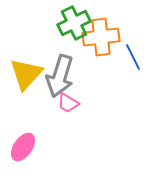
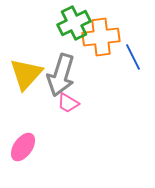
gray arrow: moved 1 px right, 1 px up
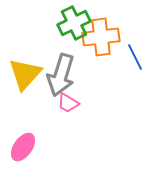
blue line: moved 2 px right
yellow triangle: moved 1 px left
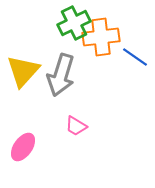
blue line: rotated 28 degrees counterclockwise
yellow triangle: moved 2 px left, 3 px up
pink trapezoid: moved 8 px right, 23 px down
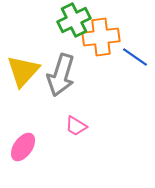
green cross: moved 3 px up
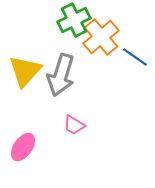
orange cross: rotated 33 degrees counterclockwise
yellow triangle: moved 2 px right
pink trapezoid: moved 2 px left, 1 px up
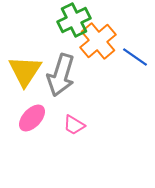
orange cross: moved 3 px left, 4 px down
yellow triangle: rotated 9 degrees counterclockwise
pink ellipse: moved 9 px right, 29 px up; rotated 8 degrees clockwise
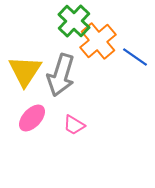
green cross: moved 1 px down; rotated 20 degrees counterclockwise
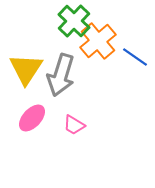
yellow triangle: moved 1 px right, 2 px up
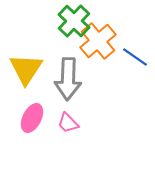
gray arrow: moved 7 px right, 4 px down; rotated 15 degrees counterclockwise
pink ellipse: rotated 16 degrees counterclockwise
pink trapezoid: moved 6 px left, 2 px up; rotated 15 degrees clockwise
